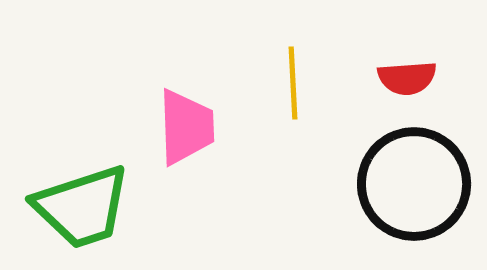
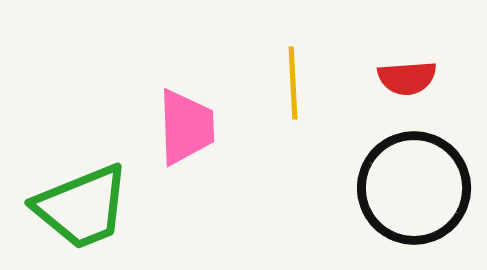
black circle: moved 4 px down
green trapezoid: rotated 4 degrees counterclockwise
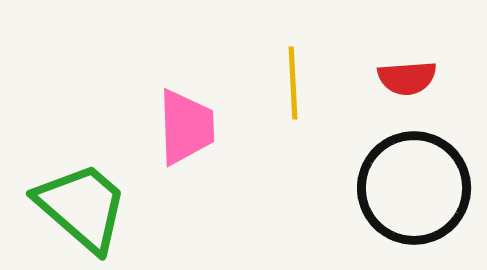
green trapezoid: rotated 117 degrees counterclockwise
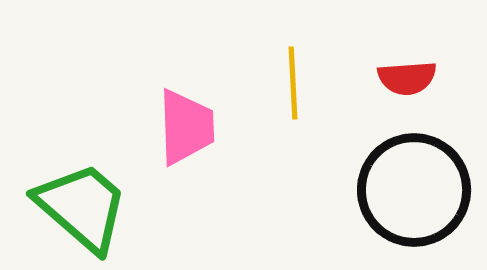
black circle: moved 2 px down
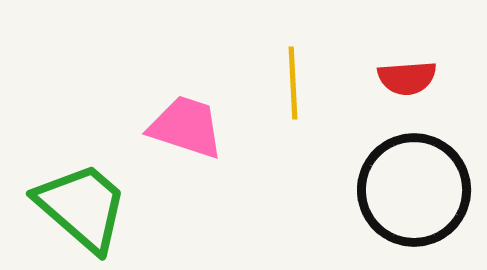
pink trapezoid: rotated 70 degrees counterclockwise
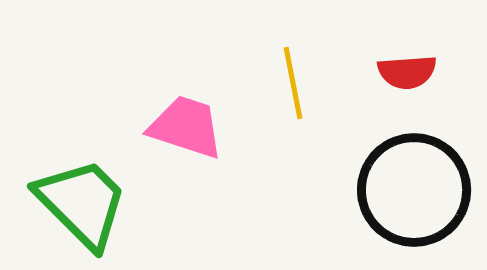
red semicircle: moved 6 px up
yellow line: rotated 8 degrees counterclockwise
green trapezoid: moved 4 px up; rotated 4 degrees clockwise
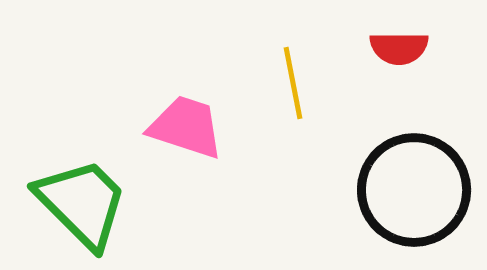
red semicircle: moved 8 px left, 24 px up; rotated 4 degrees clockwise
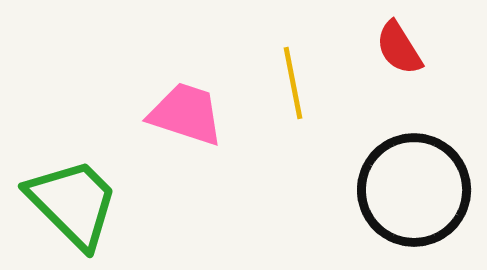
red semicircle: rotated 58 degrees clockwise
pink trapezoid: moved 13 px up
green trapezoid: moved 9 px left
